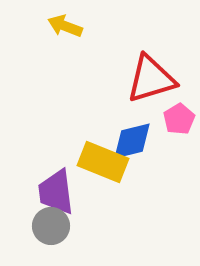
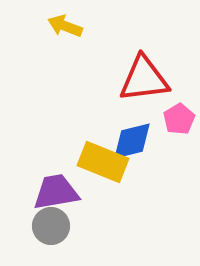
red triangle: moved 7 px left; rotated 10 degrees clockwise
purple trapezoid: rotated 87 degrees clockwise
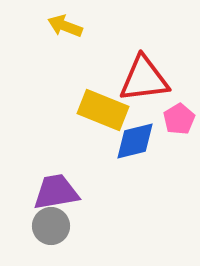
blue diamond: moved 3 px right
yellow rectangle: moved 52 px up
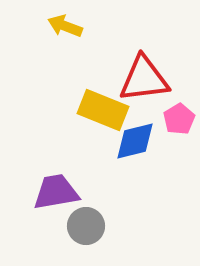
gray circle: moved 35 px right
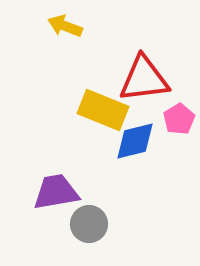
gray circle: moved 3 px right, 2 px up
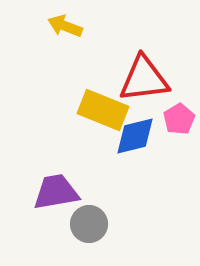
blue diamond: moved 5 px up
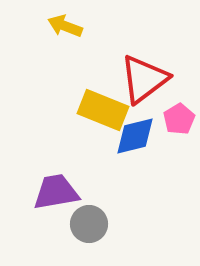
red triangle: rotated 30 degrees counterclockwise
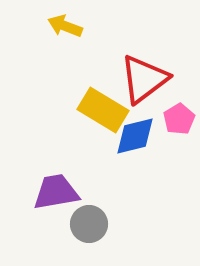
yellow rectangle: rotated 9 degrees clockwise
